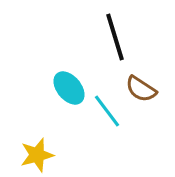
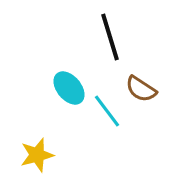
black line: moved 5 px left
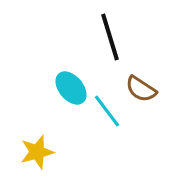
cyan ellipse: moved 2 px right
yellow star: moved 3 px up
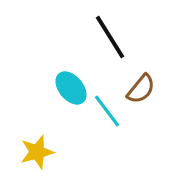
black line: rotated 15 degrees counterclockwise
brown semicircle: rotated 84 degrees counterclockwise
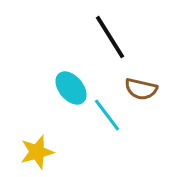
brown semicircle: rotated 64 degrees clockwise
cyan line: moved 4 px down
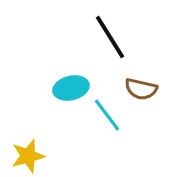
cyan ellipse: rotated 64 degrees counterclockwise
yellow star: moved 9 px left, 4 px down
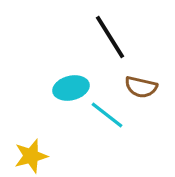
brown semicircle: moved 2 px up
cyan line: rotated 15 degrees counterclockwise
yellow star: moved 3 px right
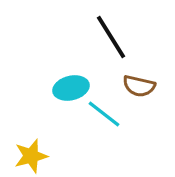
black line: moved 1 px right
brown semicircle: moved 2 px left, 1 px up
cyan line: moved 3 px left, 1 px up
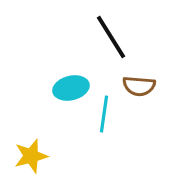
brown semicircle: rotated 8 degrees counterclockwise
cyan line: rotated 60 degrees clockwise
